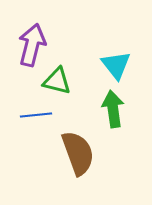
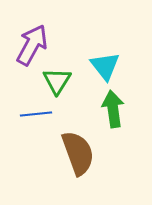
purple arrow: rotated 15 degrees clockwise
cyan triangle: moved 11 px left, 1 px down
green triangle: rotated 48 degrees clockwise
blue line: moved 1 px up
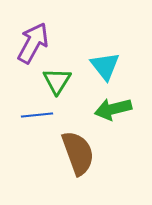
purple arrow: moved 1 px right, 2 px up
green arrow: rotated 96 degrees counterclockwise
blue line: moved 1 px right, 1 px down
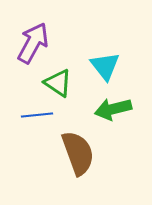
green triangle: moved 1 px right, 2 px down; rotated 28 degrees counterclockwise
